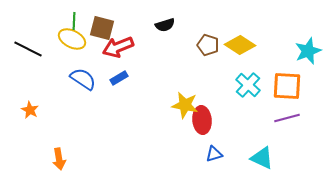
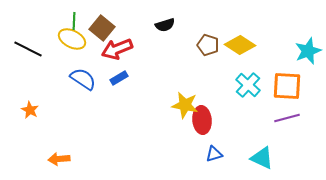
brown square: rotated 25 degrees clockwise
red arrow: moved 1 px left, 2 px down
orange arrow: rotated 95 degrees clockwise
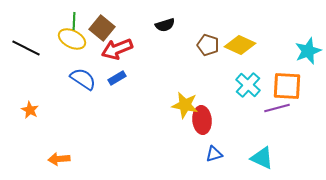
yellow diamond: rotated 8 degrees counterclockwise
black line: moved 2 px left, 1 px up
blue rectangle: moved 2 px left
purple line: moved 10 px left, 10 px up
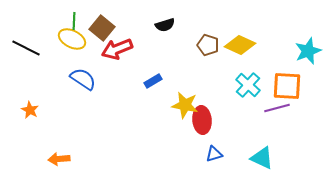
blue rectangle: moved 36 px right, 3 px down
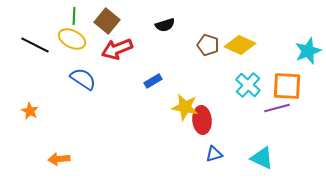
green line: moved 5 px up
brown square: moved 5 px right, 7 px up
black line: moved 9 px right, 3 px up
yellow star: moved 2 px down
orange star: moved 1 px down
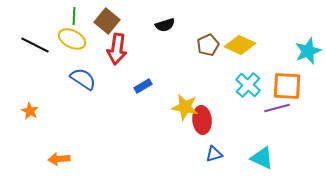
brown pentagon: rotated 30 degrees clockwise
red arrow: rotated 60 degrees counterclockwise
blue rectangle: moved 10 px left, 5 px down
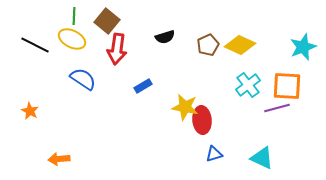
black semicircle: moved 12 px down
cyan star: moved 5 px left, 4 px up
cyan cross: rotated 10 degrees clockwise
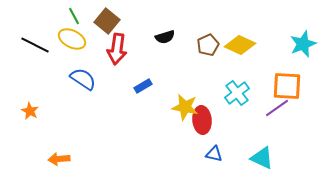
green line: rotated 30 degrees counterclockwise
cyan star: moved 3 px up
cyan cross: moved 11 px left, 8 px down
purple line: rotated 20 degrees counterclockwise
blue triangle: rotated 30 degrees clockwise
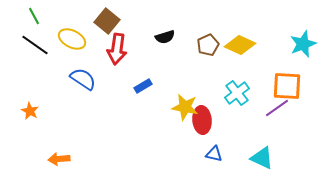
green line: moved 40 px left
black line: rotated 8 degrees clockwise
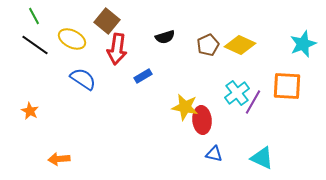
blue rectangle: moved 10 px up
purple line: moved 24 px left, 6 px up; rotated 25 degrees counterclockwise
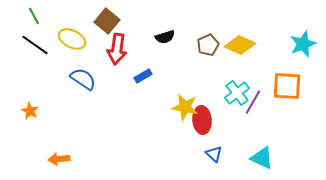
blue triangle: rotated 30 degrees clockwise
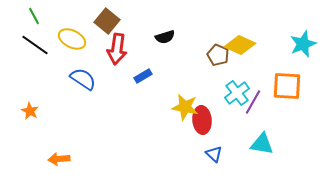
brown pentagon: moved 10 px right, 10 px down; rotated 25 degrees counterclockwise
cyan triangle: moved 14 px up; rotated 15 degrees counterclockwise
